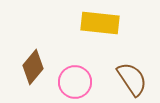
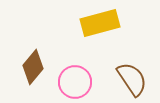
yellow rectangle: rotated 21 degrees counterclockwise
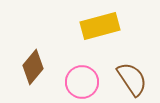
yellow rectangle: moved 3 px down
pink circle: moved 7 px right
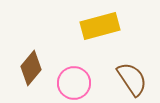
brown diamond: moved 2 px left, 1 px down
pink circle: moved 8 px left, 1 px down
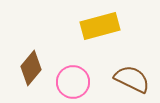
brown semicircle: rotated 30 degrees counterclockwise
pink circle: moved 1 px left, 1 px up
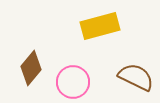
brown semicircle: moved 4 px right, 2 px up
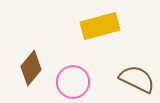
brown semicircle: moved 1 px right, 2 px down
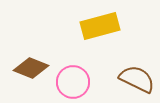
brown diamond: rotated 72 degrees clockwise
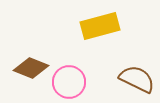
pink circle: moved 4 px left
